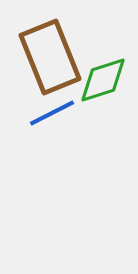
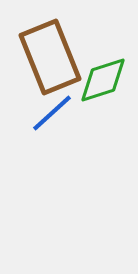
blue line: rotated 15 degrees counterclockwise
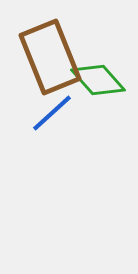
green diamond: moved 5 px left; rotated 66 degrees clockwise
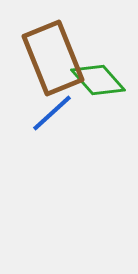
brown rectangle: moved 3 px right, 1 px down
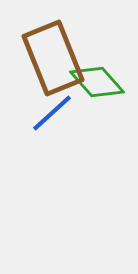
green diamond: moved 1 px left, 2 px down
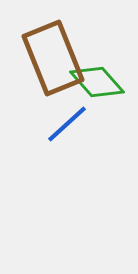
blue line: moved 15 px right, 11 px down
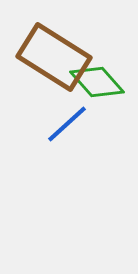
brown rectangle: moved 1 px right, 1 px up; rotated 36 degrees counterclockwise
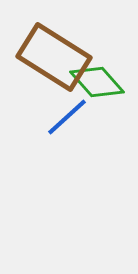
blue line: moved 7 px up
